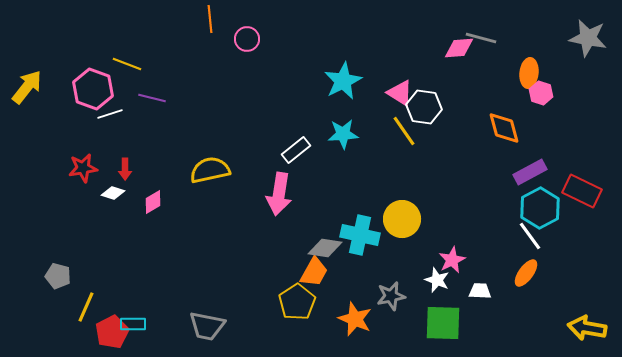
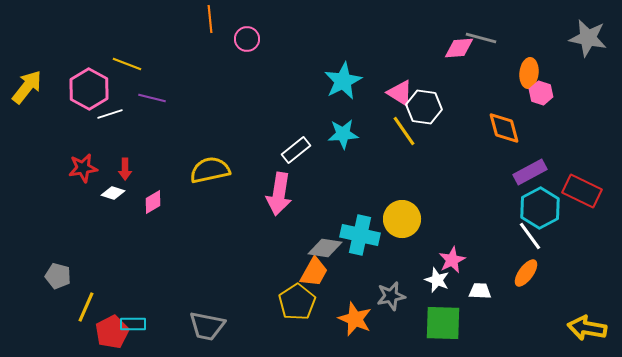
pink hexagon at (93, 89): moved 4 px left; rotated 9 degrees clockwise
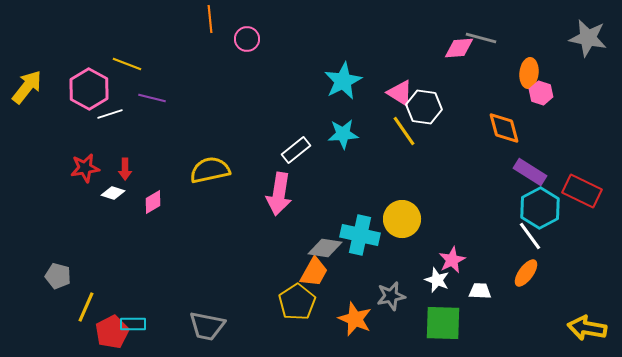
red star at (83, 168): moved 2 px right
purple rectangle at (530, 172): rotated 60 degrees clockwise
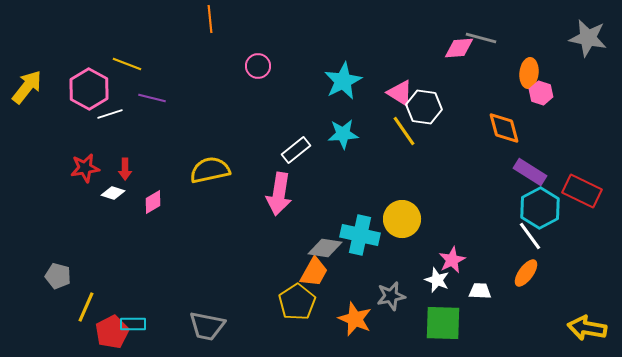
pink circle at (247, 39): moved 11 px right, 27 px down
